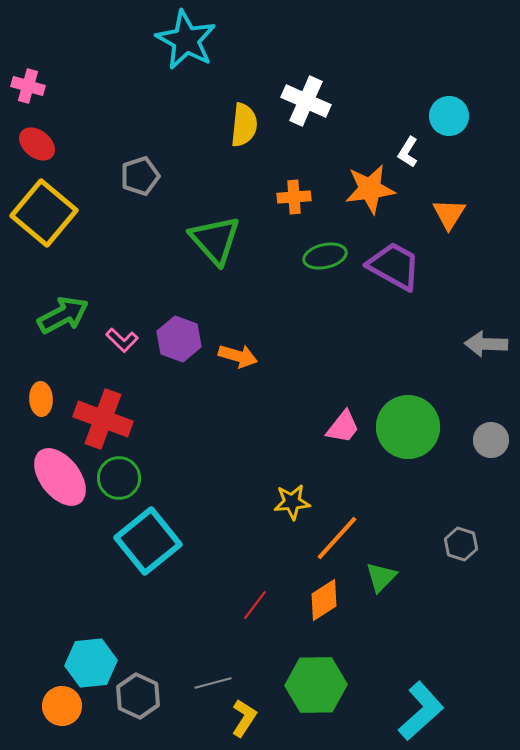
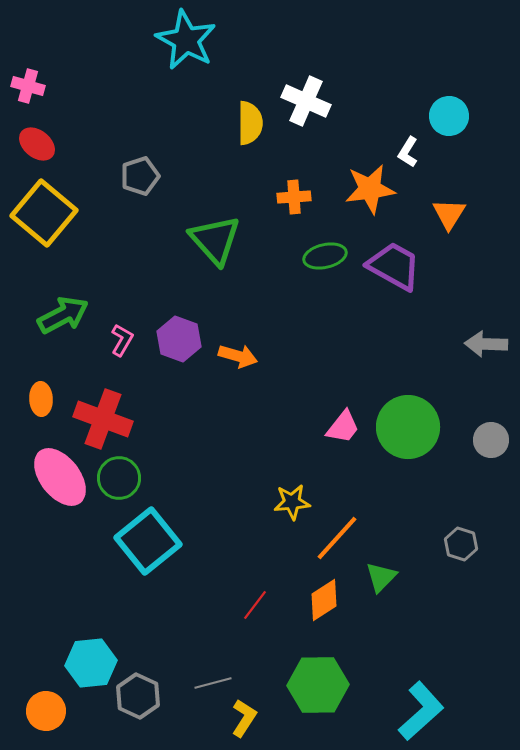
yellow semicircle at (244, 125): moved 6 px right, 2 px up; rotated 6 degrees counterclockwise
pink L-shape at (122, 340): rotated 104 degrees counterclockwise
green hexagon at (316, 685): moved 2 px right
orange circle at (62, 706): moved 16 px left, 5 px down
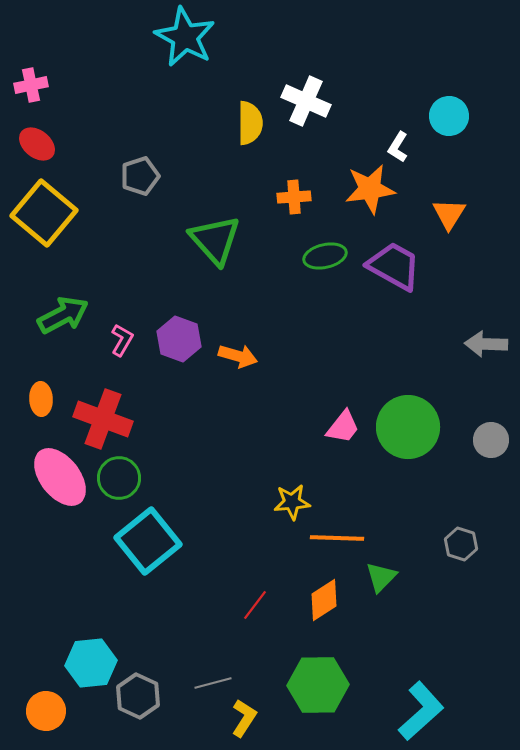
cyan star at (186, 40): moved 1 px left, 3 px up
pink cross at (28, 86): moved 3 px right, 1 px up; rotated 28 degrees counterclockwise
white L-shape at (408, 152): moved 10 px left, 5 px up
orange line at (337, 538): rotated 50 degrees clockwise
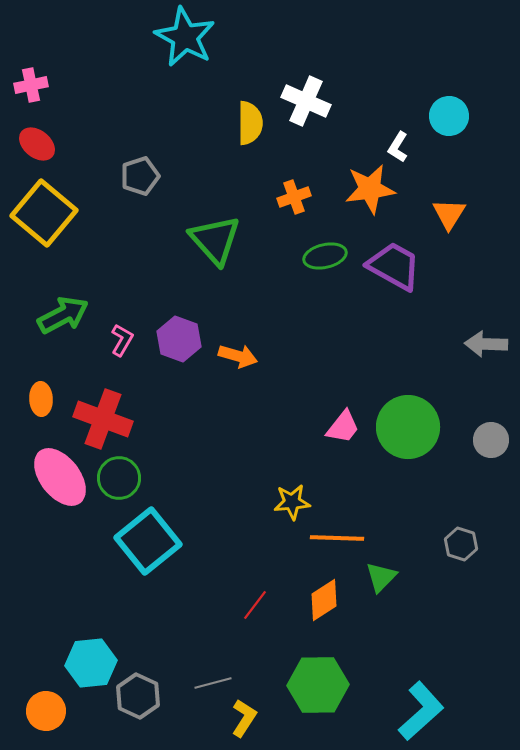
orange cross at (294, 197): rotated 16 degrees counterclockwise
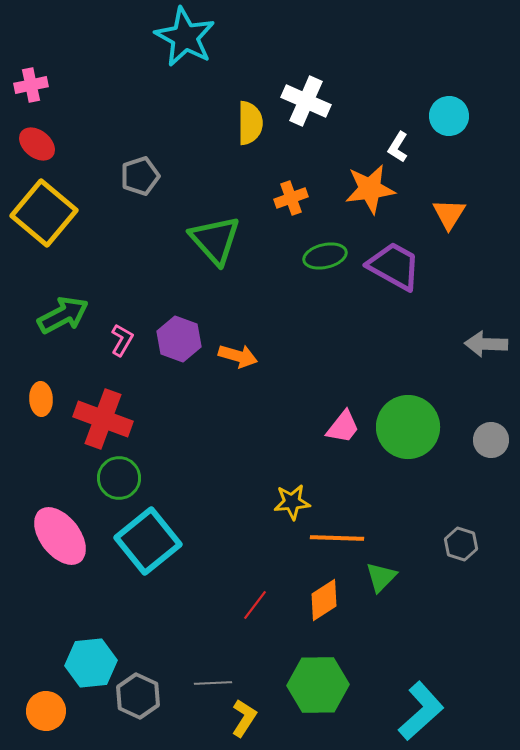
orange cross at (294, 197): moved 3 px left, 1 px down
pink ellipse at (60, 477): moved 59 px down
gray line at (213, 683): rotated 12 degrees clockwise
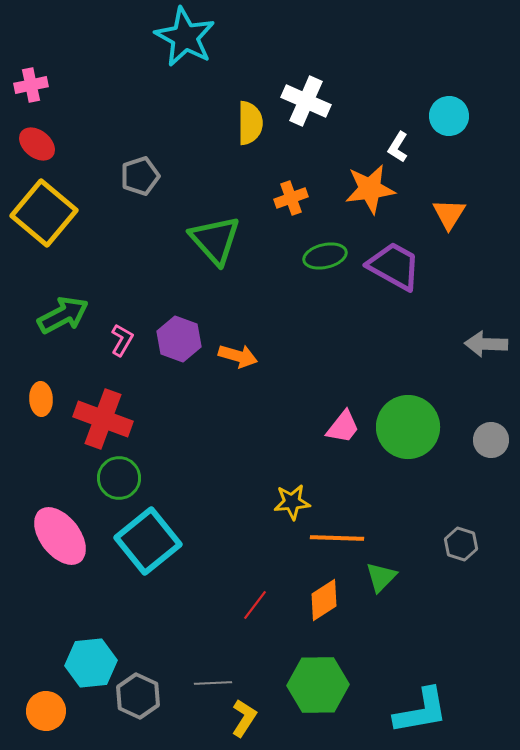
cyan L-shape at (421, 711): rotated 32 degrees clockwise
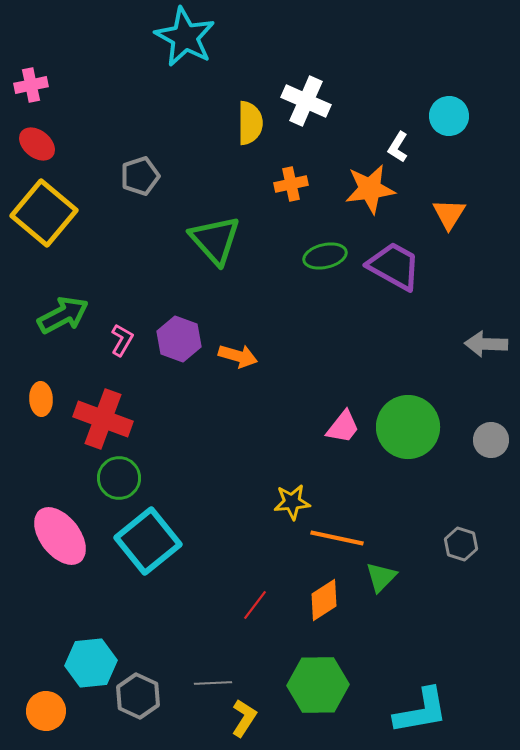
orange cross at (291, 198): moved 14 px up; rotated 8 degrees clockwise
orange line at (337, 538): rotated 10 degrees clockwise
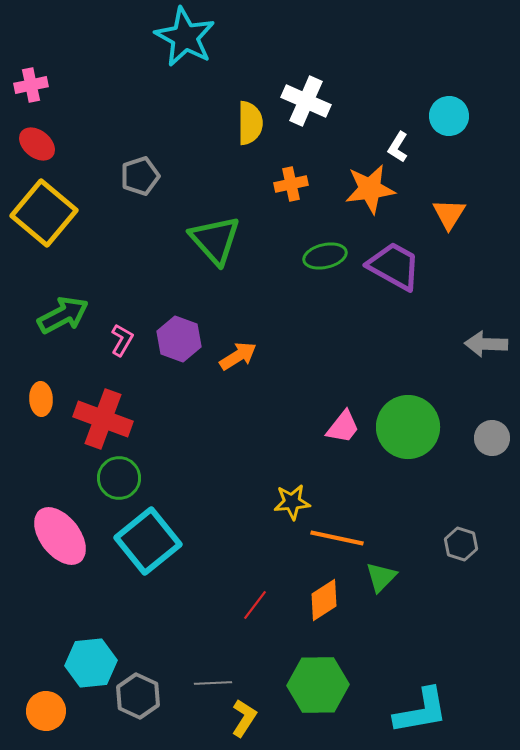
orange arrow at (238, 356): rotated 48 degrees counterclockwise
gray circle at (491, 440): moved 1 px right, 2 px up
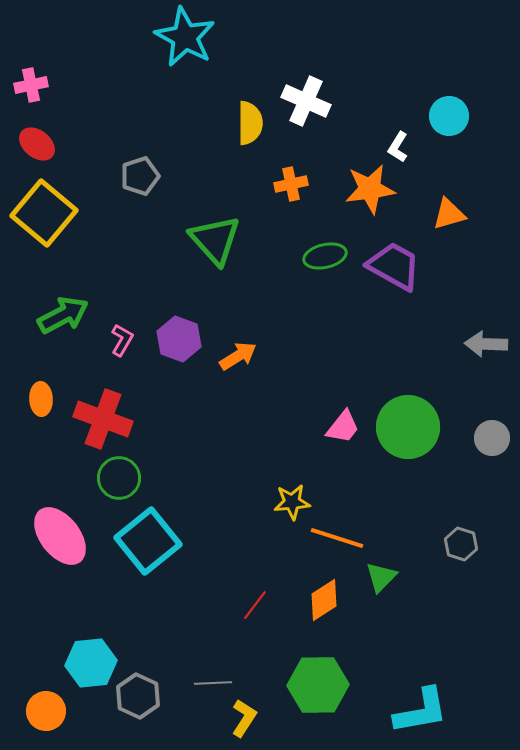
orange triangle at (449, 214): rotated 42 degrees clockwise
orange line at (337, 538): rotated 6 degrees clockwise
